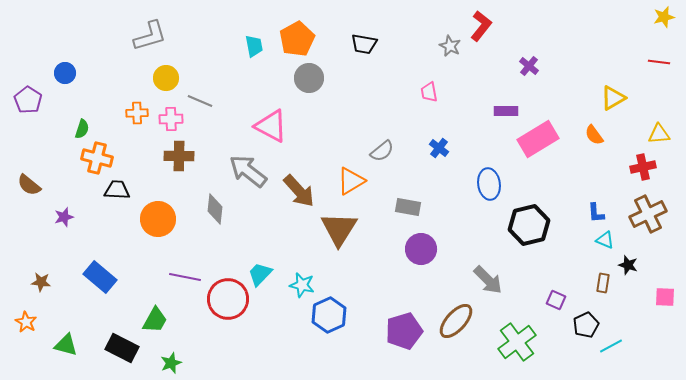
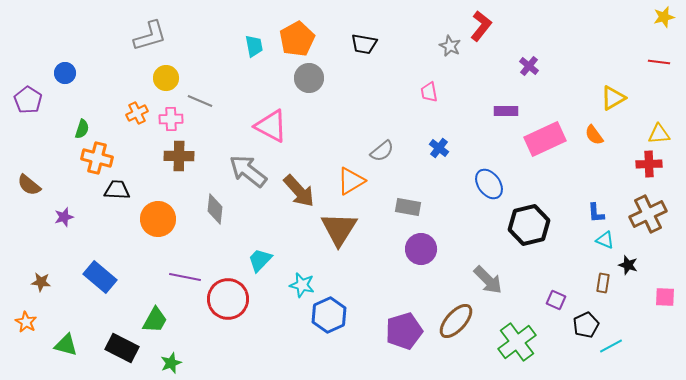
orange cross at (137, 113): rotated 25 degrees counterclockwise
pink rectangle at (538, 139): moved 7 px right; rotated 6 degrees clockwise
red cross at (643, 167): moved 6 px right, 3 px up; rotated 10 degrees clockwise
blue ellipse at (489, 184): rotated 28 degrees counterclockwise
cyan trapezoid at (260, 274): moved 14 px up
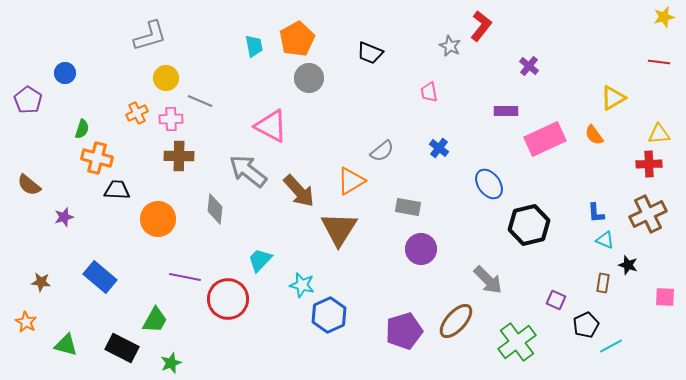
black trapezoid at (364, 44): moved 6 px right, 9 px down; rotated 12 degrees clockwise
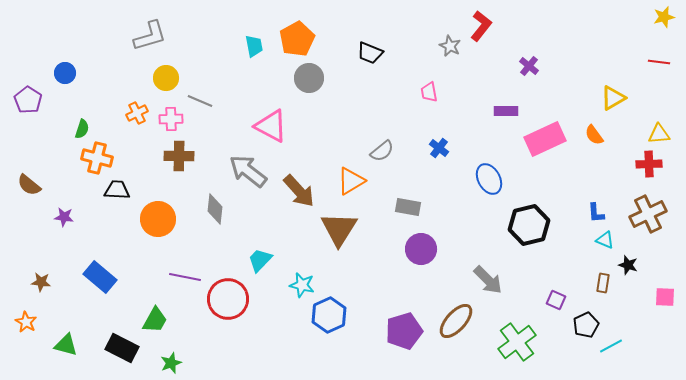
blue ellipse at (489, 184): moved 5 px up; rotated 8 degrees clockwise
purple star at (64, 217): rotated 24 degrees clockwise
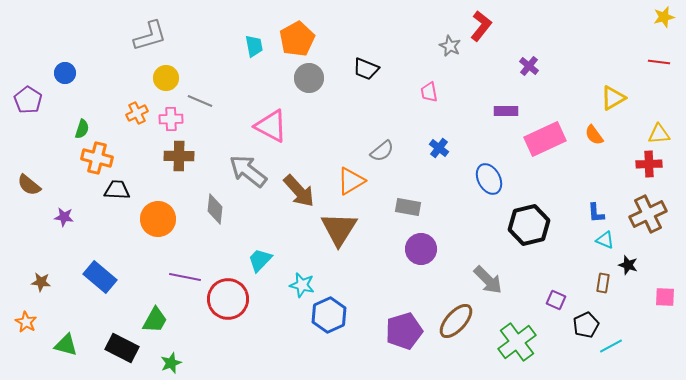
black trapezoid at (370, 53): moved 4 px left, 16 px down
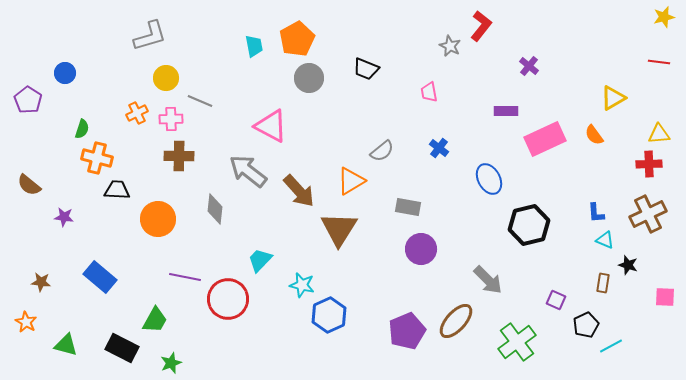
purple pentagon at (404, 331): moved 3 px right; rotated 6 degrees counterclockwise
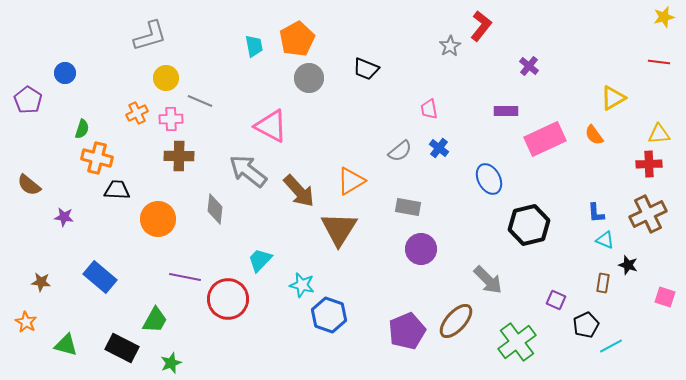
gray star at (450, 46): rotated 15 degrees clockwise
pink trapezoid at (429, 92): moved 17 px down
gray semicircle at (382, 151): moved 18 px right
pink square at (665, 297): rotated 15 degrees clockwise
blue hexagon at (329, 315): rotated 16 degrees counterclockwise
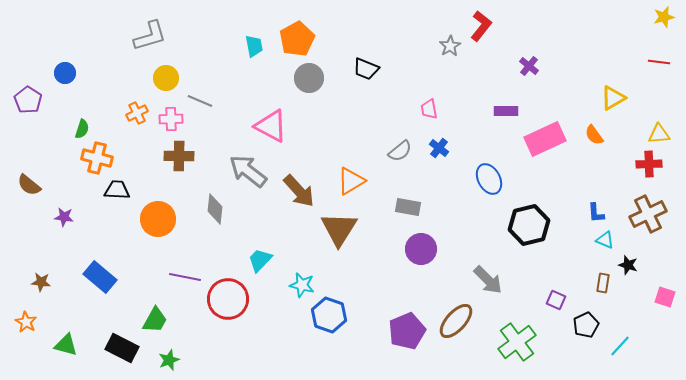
cyan line at (611, 346): moved 9 px right; rotated 20 degrees counterclockwise
green star at (171, 363): moved 2 px left, 3 px up
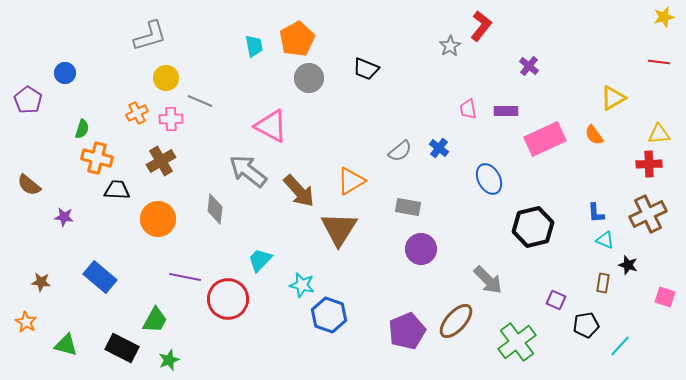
pink trapezoid at (429, 109): moved 39 px right
brown cross at (179, 156): moved 18 px left, 5 px down; rotated 32 degrees counterclockwise
black hexagon at (529, 225): moved 4 px right, 2 px down
black pentagon at (586, 325): rotated 15 degrees clockwise
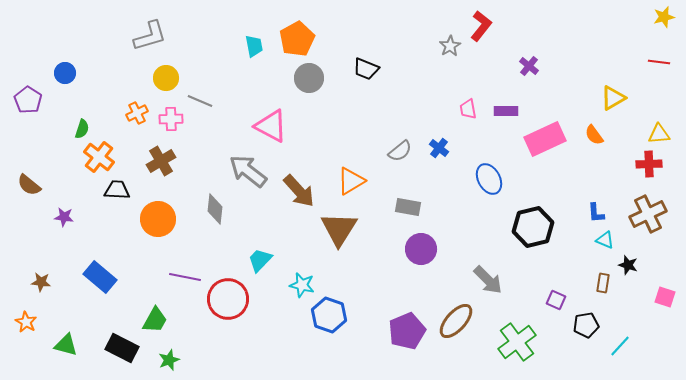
orange cross at (97, 158): moved 2 px right, 1 px up; rotated 24 degrees clockwise
